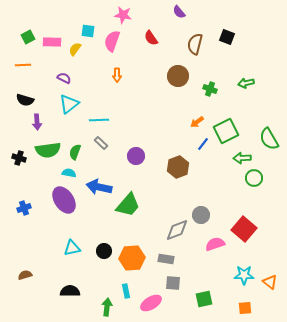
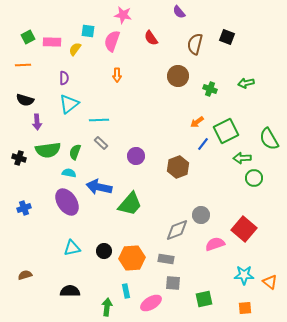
purple semicircle at (64, 78): rotated 64 degrees clockwise
purple ellipse at (64, 200): moved 3 px right, 2 px down
green trapezoid at (128, 205): moved 2 px right, 1 px up
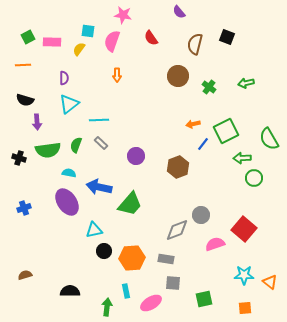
yellow semicircle at (75, 49): moved 4 px right
green cross at (210, 89): moved 1 px left, 2 px up; rotated 16 degrees clockwise
orange arrow at (197, 122): moved 4 px left, 2 px down; rotated 24 degrees clockwise
green semicircle at (75, 152): moved 1 px right, 7 px up
cyan triangle at (72, 248): moved 22 px right, 18 px up
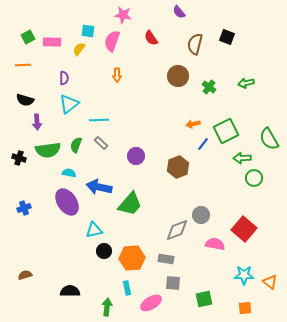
pink semicircle at (215, 244): rotated 30 degrees clockwise
cyan rectangle at (126, 291): moved 1 px right, 3 px up
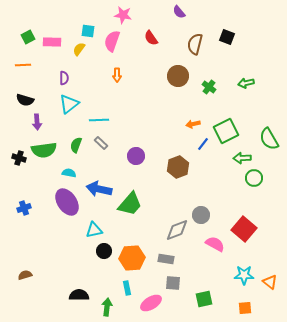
green semicircle at (48, 150): moved 4 px left
blue arrow at (99, 187): moved 2 px down
pink semicircle at (215, 244): rotated 18 degrees clockwise
black semicircle at (70, 291): moved 9 px right, 4 px down
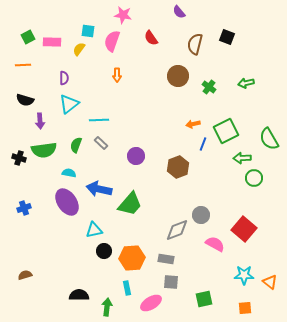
purple arrow at (37, 122): moved 3 px right, 1 px up
blue line at (203, 144): rotated 16 degrees counterclockwise
gray square at (173, 283): moved 2 px left, 1 px up
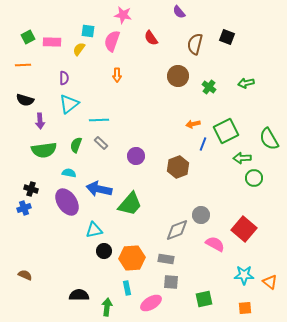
black cross at (19, 158): moved 12 px right, 31 px down
brown semicircle at (25, 275): rotated 40 degrees clockwise
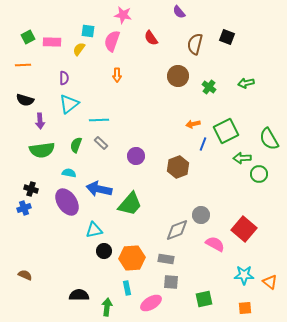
green semicircle at (44, 150): moved 2 px left
green circle at (254, 178): moved 5 px right, 4 px up
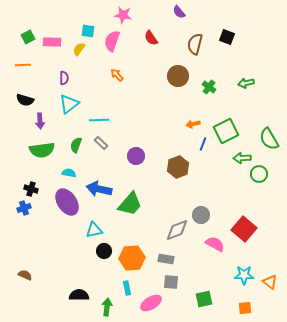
orange arrow at (117, 75): rotated 136 degrees clockwise
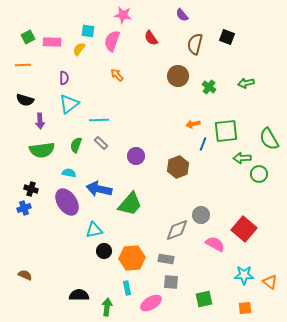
purple semicircle at (179, 12): moved 3 px right, 3 px down
green square at (226, 131): rotated 20 degrees clockwise
